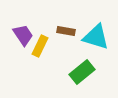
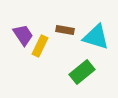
brown rectangle: moved 1 px left, 1 px up
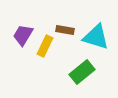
purple trapezoid: rotated 115 degrees counterclockwise
yellow rectangle: moved 5 px right
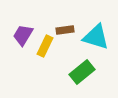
brown rectangle: rotated 18 degrees counterclockwise
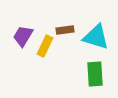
purple trapezoid: moved 1 px down
green rectangle: moved 13 px right, 2 px down; rotated 55 degrees counterclockwise
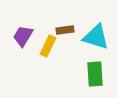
yellow rectangle: moved 3 px right
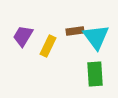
brown rectangle: moved 10 px right, 1 px down
cyan triangle: rotated 36 degrees clockwise
